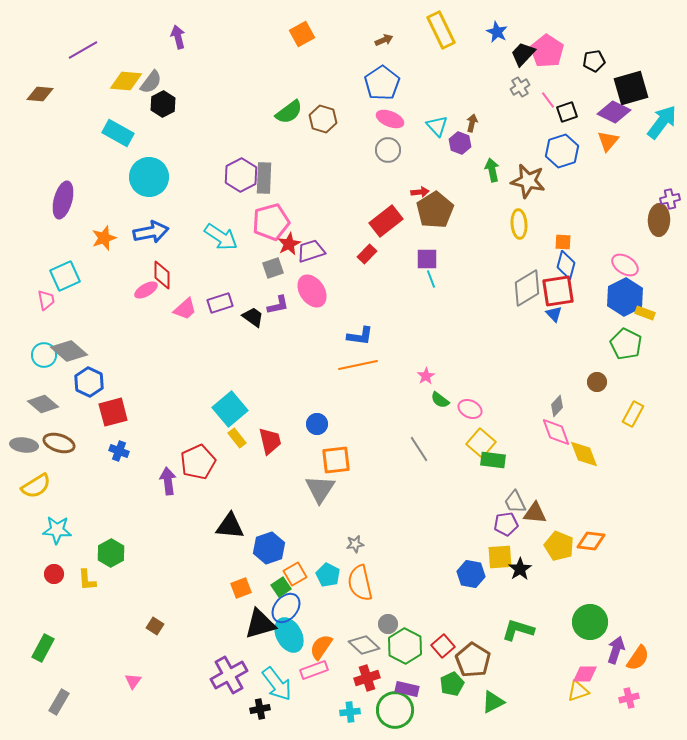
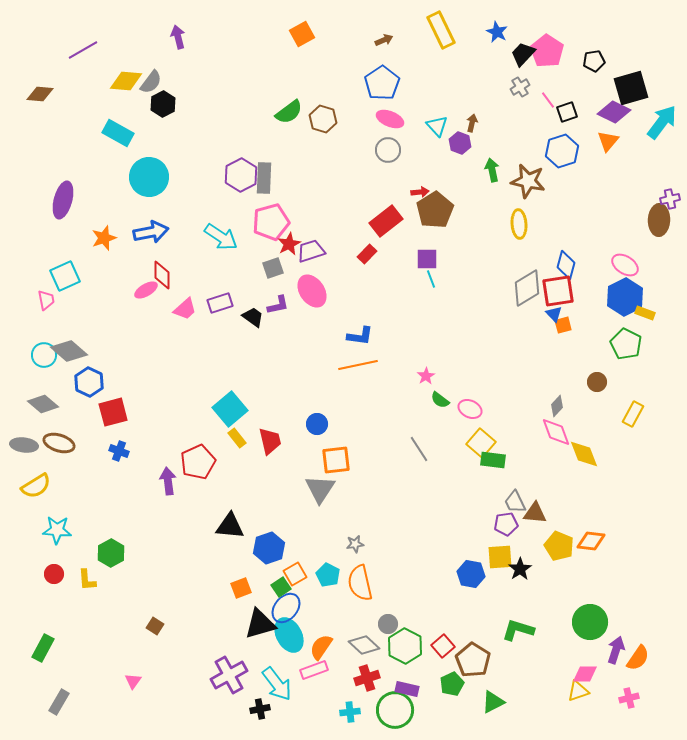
orange square at (563, 242): moved 83 px down; rotated 18 degrees counterclockwise
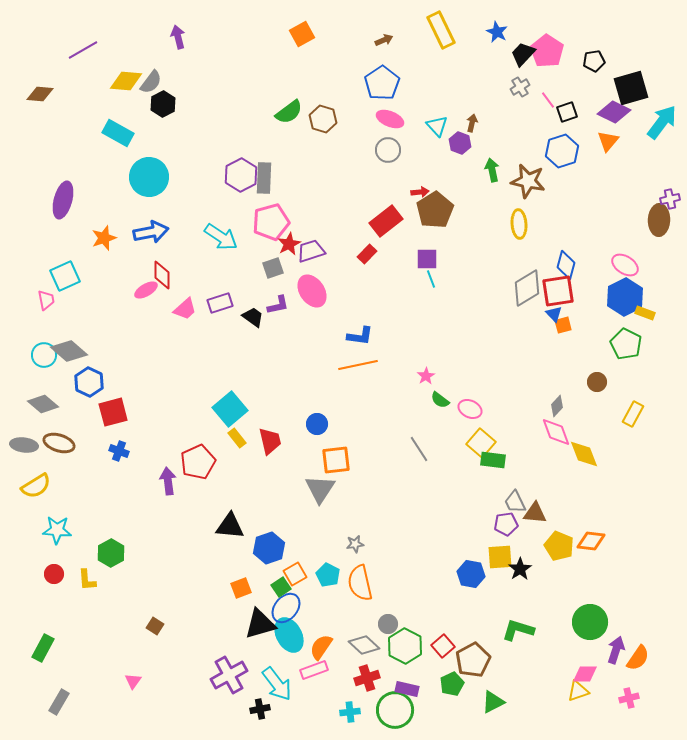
brown pentagon at (473, 660): rotated 12 degrees clockwise
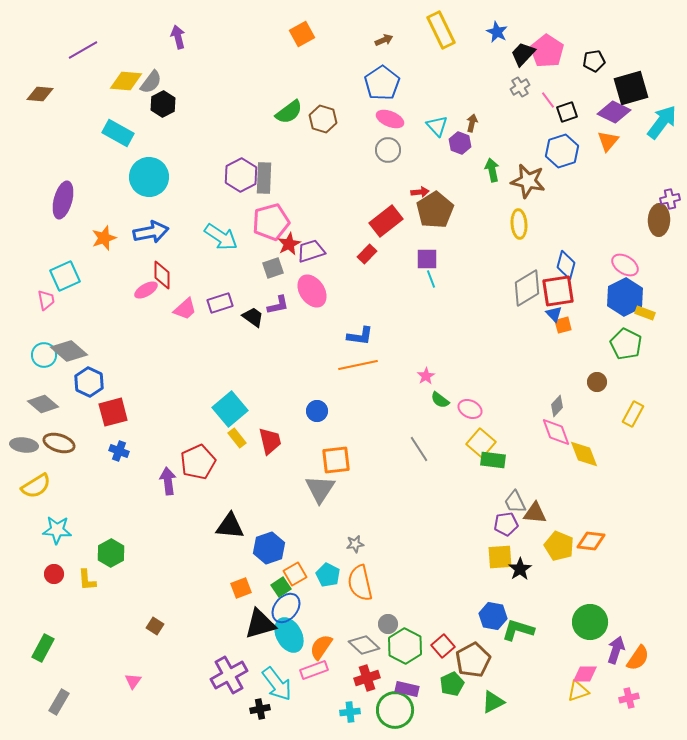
blue circle at (317, 424): moved 13 px up
blue hexagon at (471, 574): moved 22 px right, 42 px down
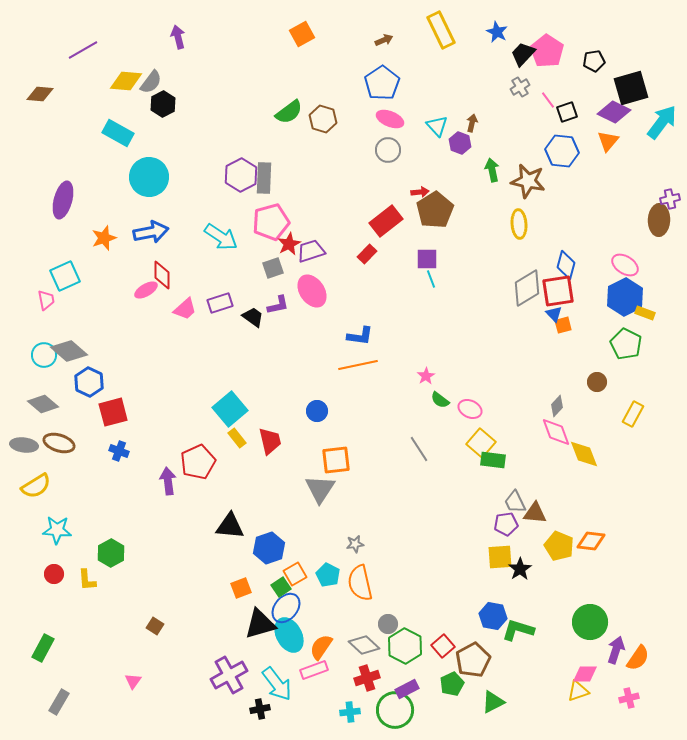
blue hexagon at (562, 151): rotated 24 degrees clockwise
purple rectangle at (407, 689): rotated 40 degrees counterclockwise
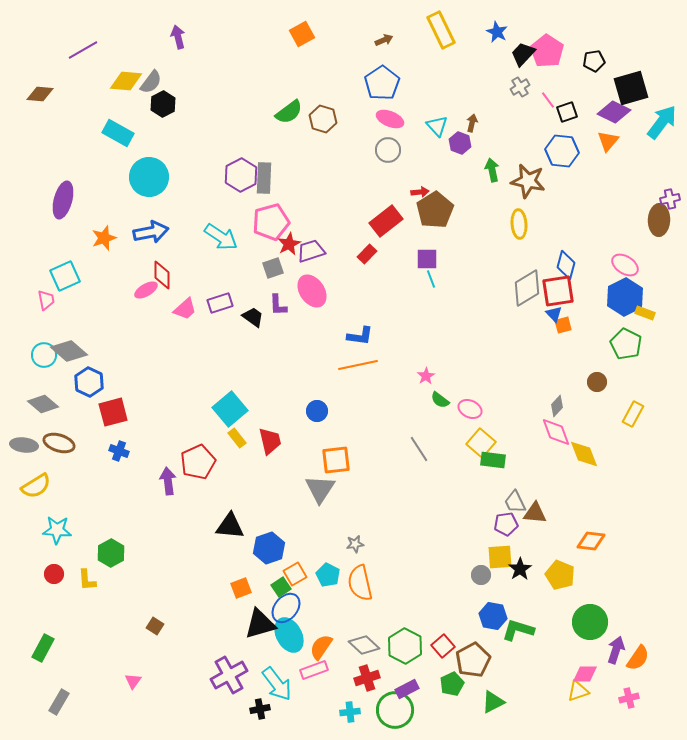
purple L-shape at (278, 305): rotated 100 degrees clockwise
yellow pentagon at (559, 546): moved 1 px right, 29 px down
gray circle at (388, 624): moved 93 px right, 49 px up
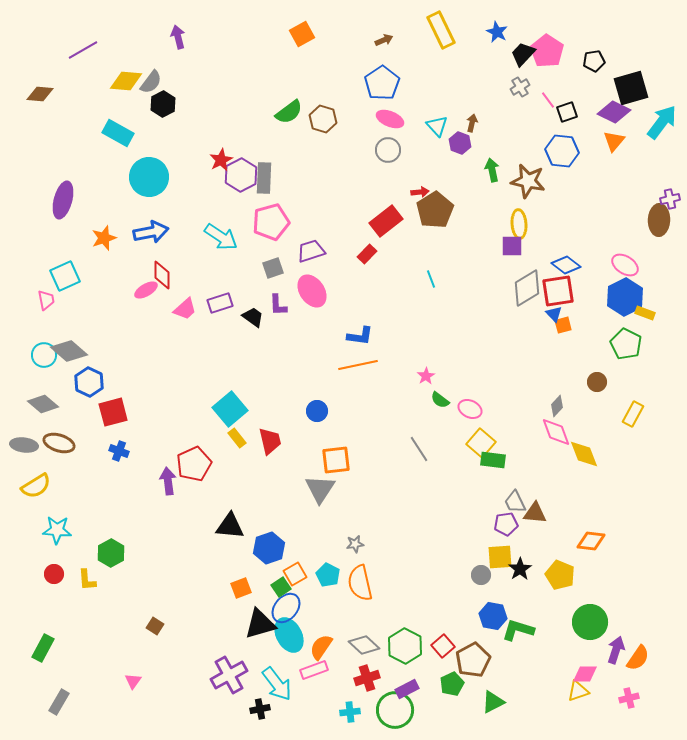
orange triangle at (608, 141): moved 6 px right
red star at (289, 244): moved 68 px left, 84 px up
purple square at (427, 259): moved 85 px right, 13 px up
blue diamond at (566, 265): rotated 68 degrees counterclockwise
red pentagon at (198, 462): moved 4 px left, 2 px down
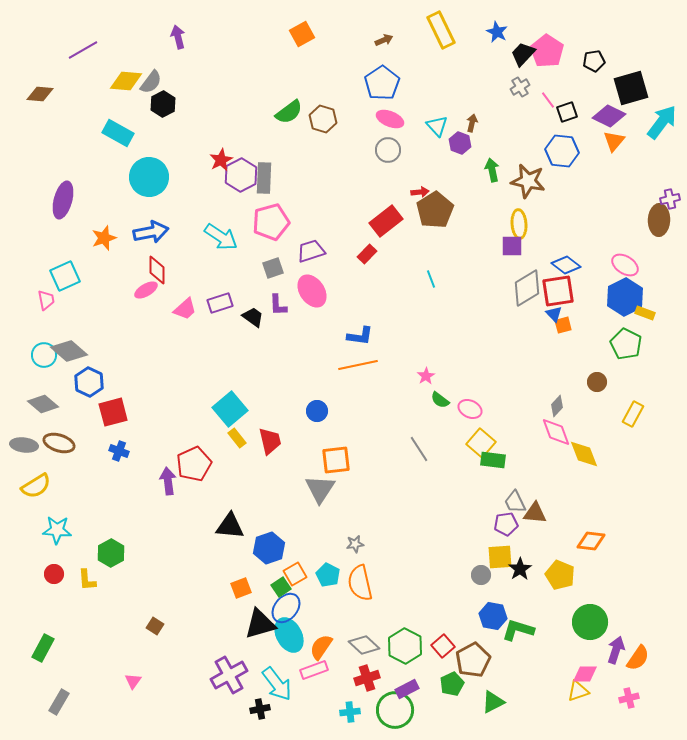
purple diamond at (614, 112): moved 5 px left, 4 px down
red diamond at (162, 275): moved 5 px left, 5 px up
